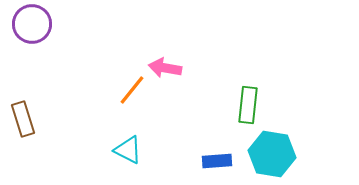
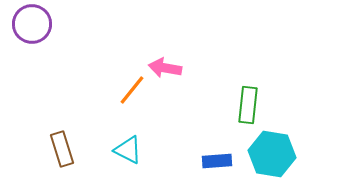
brown rectangle: moved 39 px right, 30 px down
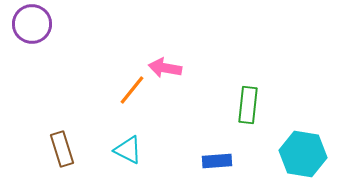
cyan hexagon: moved 31 px right
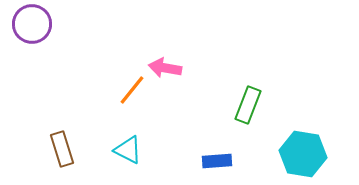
green rectangle: rotated 15 degrees clockwise
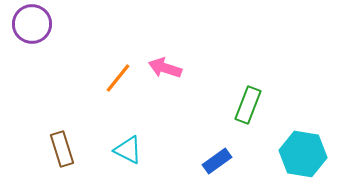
pink arrow: rotated 8 degrees clockwise
orange line: moved 14 px left, 12 px up
blue rectangle: rotated 32 degrees counterclockwise
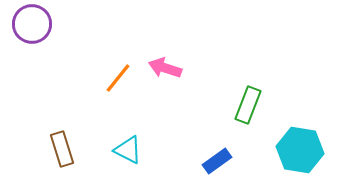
cyan hexagon: moved 3 px left, 4 px up
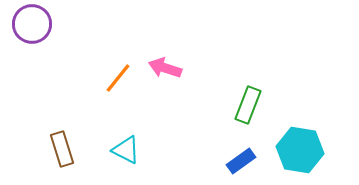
cyan triangle: moved 2 px left
blue rectangle: moved 24 px right
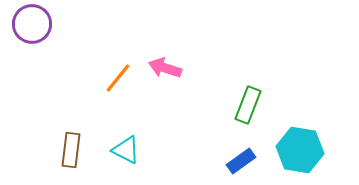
brown rectangle: moved 9 px right, 1 px down; rotated 24 degrees clockwise
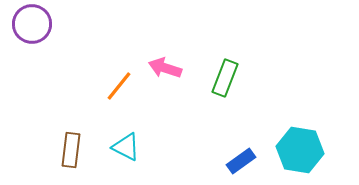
orange line: moved 1 px right, 8 px down
green rectangle: moved 23 px left, 27 px up
cyan triangle: moved 3 px up
